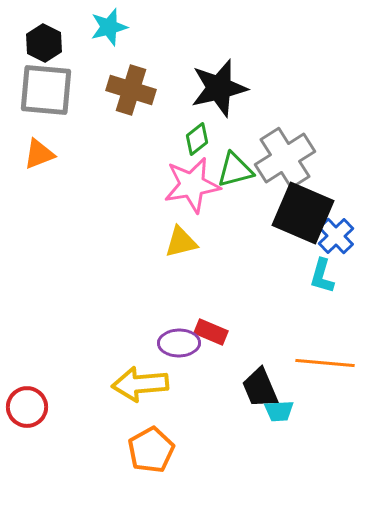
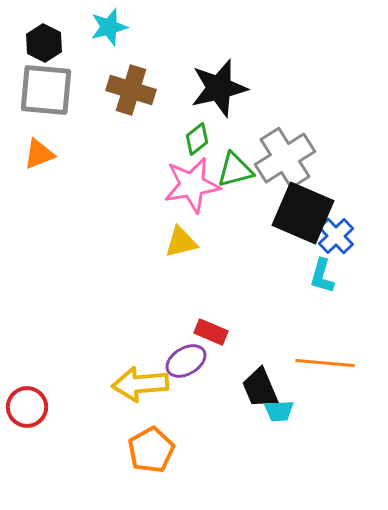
purple ellipse: moved 7 px right, 18 px down; rotated 30 degrees counterclockwise
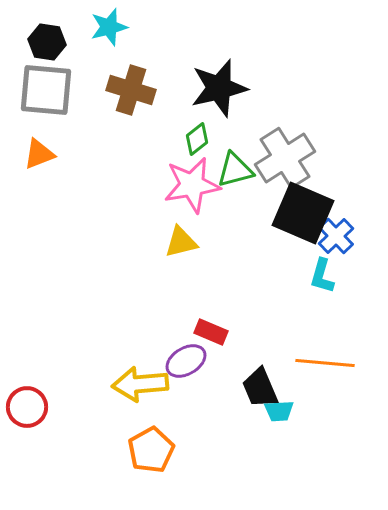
black hexagon: moved 3 px right, 1 px up; rotated 18 degrees counterclockwise
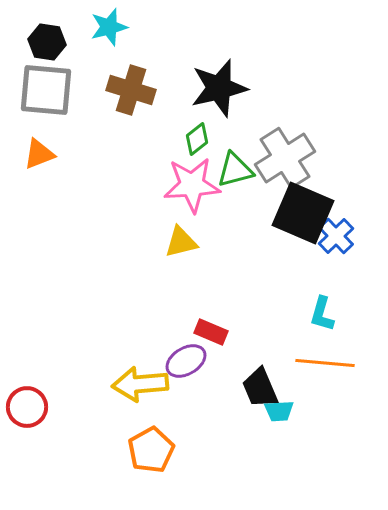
pink star: rotated 6 degrees clockwise
cyan L-shape: moved 38 px down
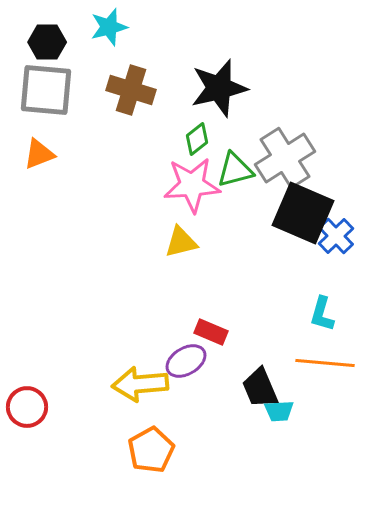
black hexagon: rotated 9 degrees counterclockwise
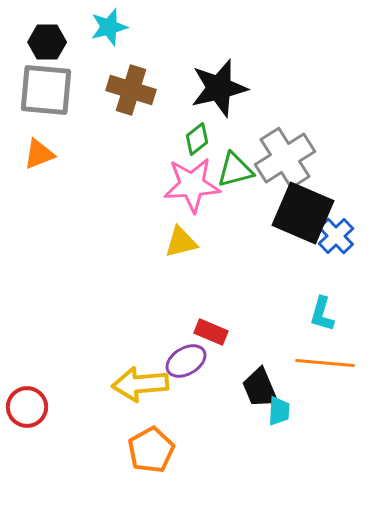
cyan trapezoid: rotated 84 degrees counterclockwise
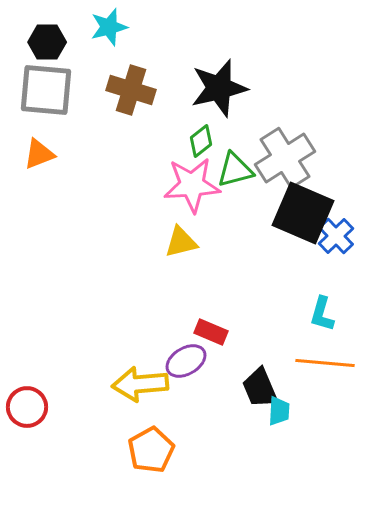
green diamond: moved 4 px right, 2 px down
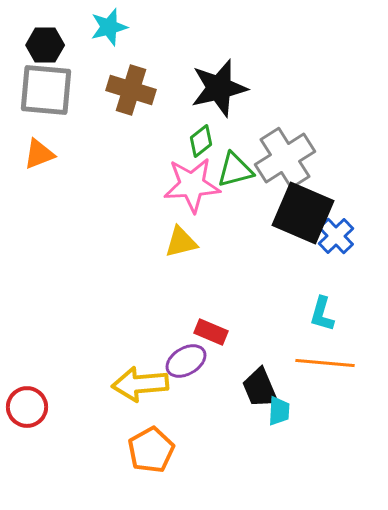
black hexagon: moved 2 px left, 3 px down
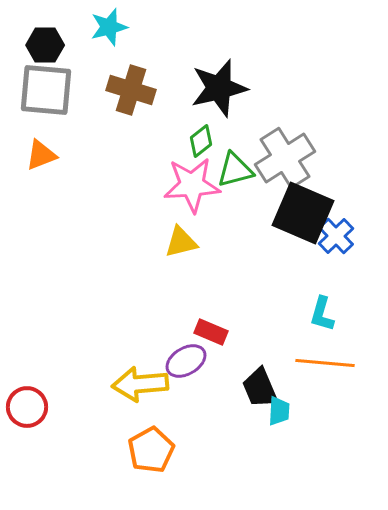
orange triangle: moved 2 px right, 1 px down
